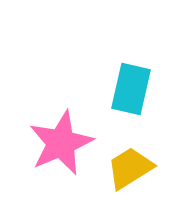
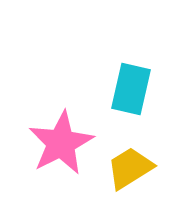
pink star: rotated 4 degrees counterclockwise
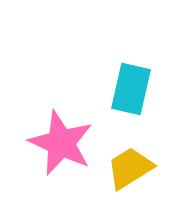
pink star: rotated 20 degrees counterclockwise
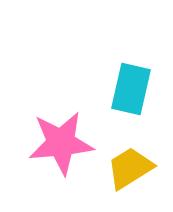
pink star: rotated 30 degrees counterclockwise
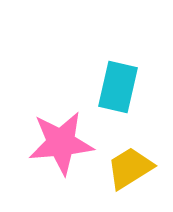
cyan rectangle: moved 13 px left, 2 px up
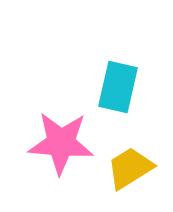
pink star: rotated 10 degrees clockwise
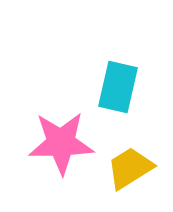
pink star: rotated 6 degrees counterclockwise
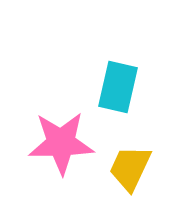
yellow trapezoid: rotated 33 degrees counterclockwise
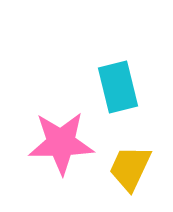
cyan rectangle: rotated 27 degrees counterclockwise
